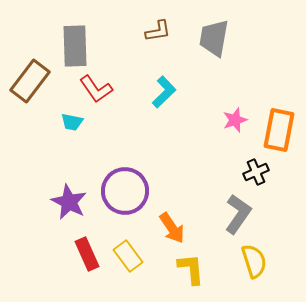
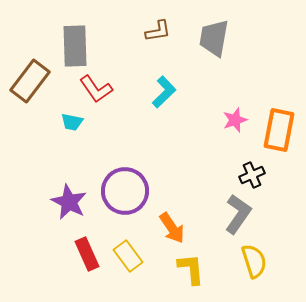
black cross: moved 4 px left, 3 px down
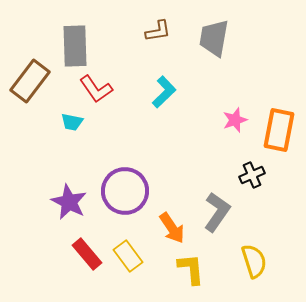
gray L-shape: moved 21 px left, 2 px up
red rectangle: rotated 16 degrees counterclockwise
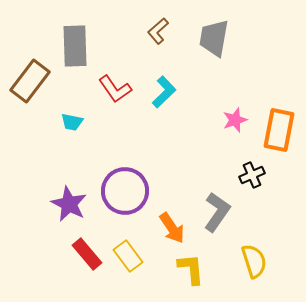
brown L-shape: rotated 148 degrees clockwise
red L-shape: moved 19 px right
purple star: moved 2 px down
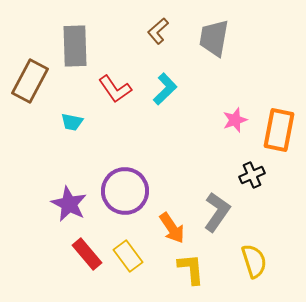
brown rectangle: rotated 9 degrees counterclockwise
cyan L-shape: moved 1 px right, 3 px up
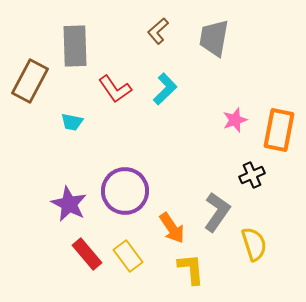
yellow semicircle: moved 17 px up
